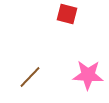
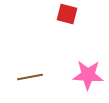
brown line: rotated 35 degrees clockwise
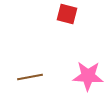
pink star: moved 1 px down
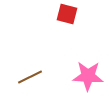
brown line: rotated 15 degrees counterclockwise
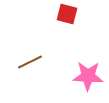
brown line: moved 15 px up
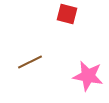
pink star: rotated 8 degrees clockwise
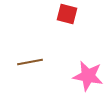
brown line: rotated 15 degrees clockwise
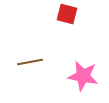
pink star: moved 5 px left
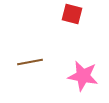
red square: moved 5 px right
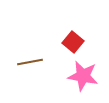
red square: moved 1 px right, 28 px down; rotated 25 degrees clockwise
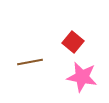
pink star: moved 1 px left, 1 px down
